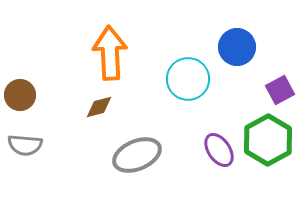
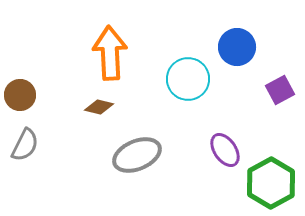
brown diamond: rotated 28 degrees clockwise
green hexagon: moved 3 px right, 43 px down
gray semicircle: rotated 68 degrees counterclockwise
purple ellipse: moved 6 px right
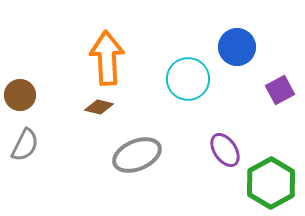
orange arrow: moved 3 px left, 5 px down
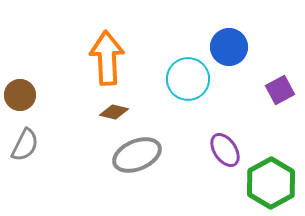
blue circle: moved 8 px left
brown diamond: moved 15 px right, 5 px down
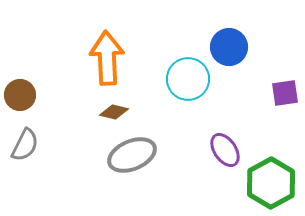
purple square: moved 5 px right, 3 px down; rotated 20 degrees clockwise
gray ellipse: moved 5 px left
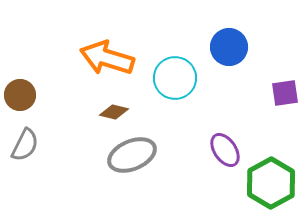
orange arrow: rotated 70 degrees counterclockwise
cyan circle: moved 13 px left, 1 px up
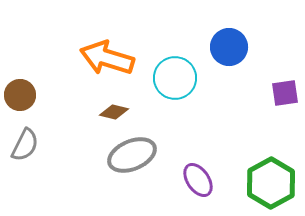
purple ellipse: moved 27 px left, 30 px down
